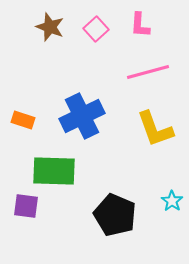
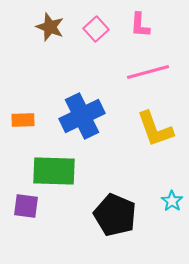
orange rectangle: rotated 20 degrees counterclockwise
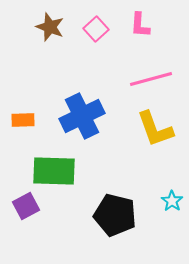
pink line: moved 3 px right, 7 px down
purple square: rotated 36 degrees counterclockwise
black pentagon: rotated 9 degrees counterclockwise
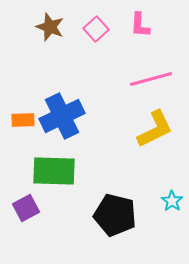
blue cross: moved 20 px left
yellow L-shape: rotated 96 degrees counterclockwise
purple square: moved 2 px down
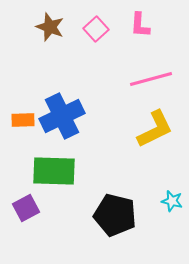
cyan star: rotated 20 degrees counterclockwise
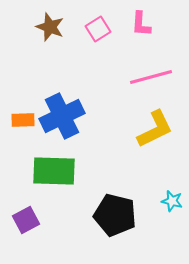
pink L-shape: moved 1 px right, 1 px up
pink square: moved 2 px right; rotated 10 degrees clockwise
pink line: moved 2 px up
purple square: moved 12 px down
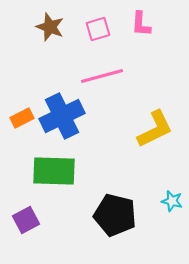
pink square: rotated 15 degrees clockwise
pink line: moved 49 px left, 1 px up
orange rectangle: moved 1 px left, 2 px up; rotated 25 degrees counterclockwise
